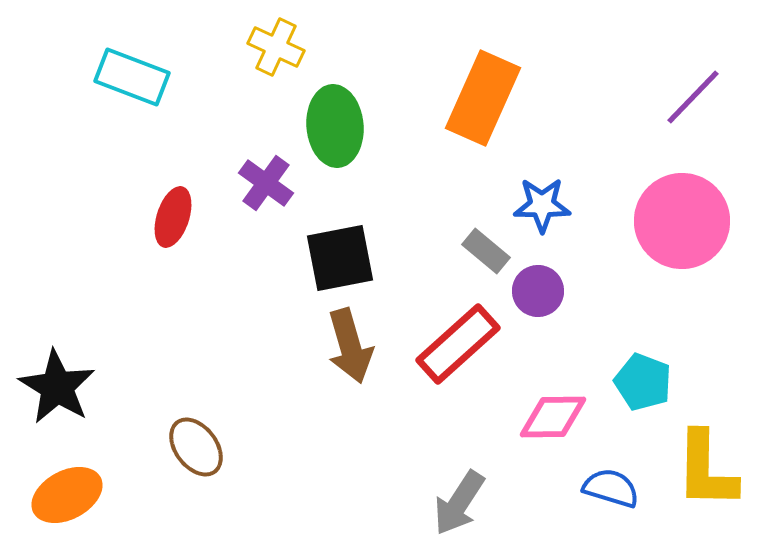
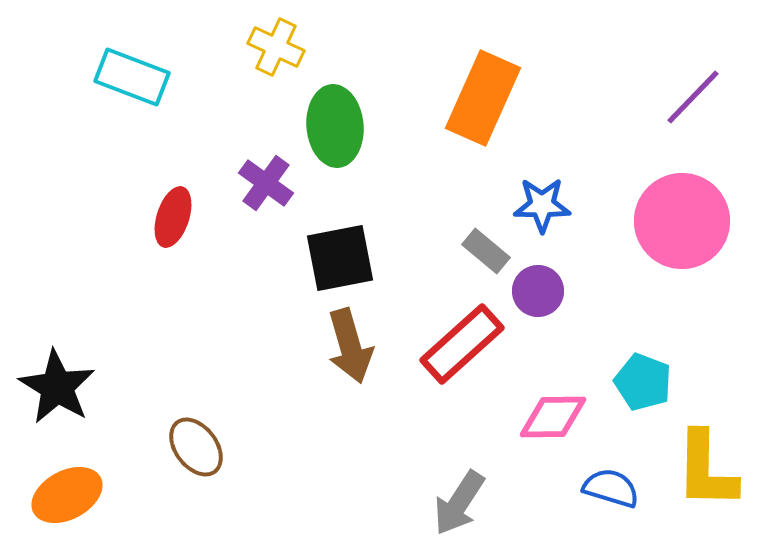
red rectangle: moved 4 px right
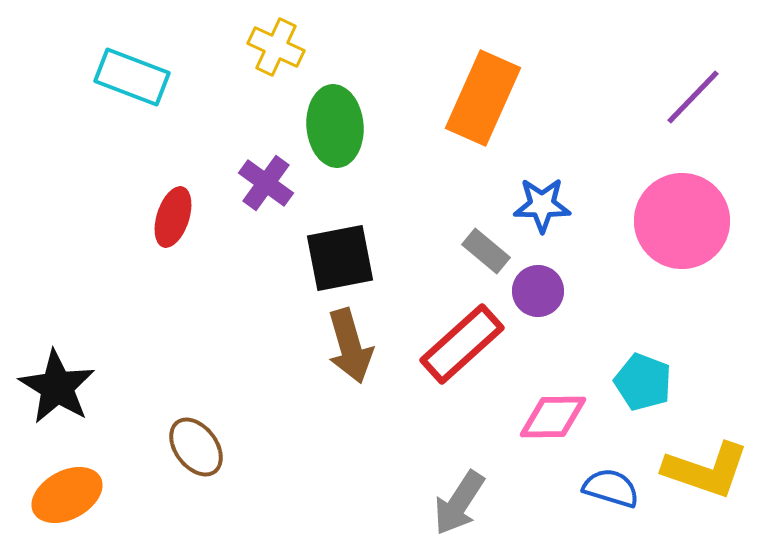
yellow L-shape: rotated 72 degrees counterclockwise
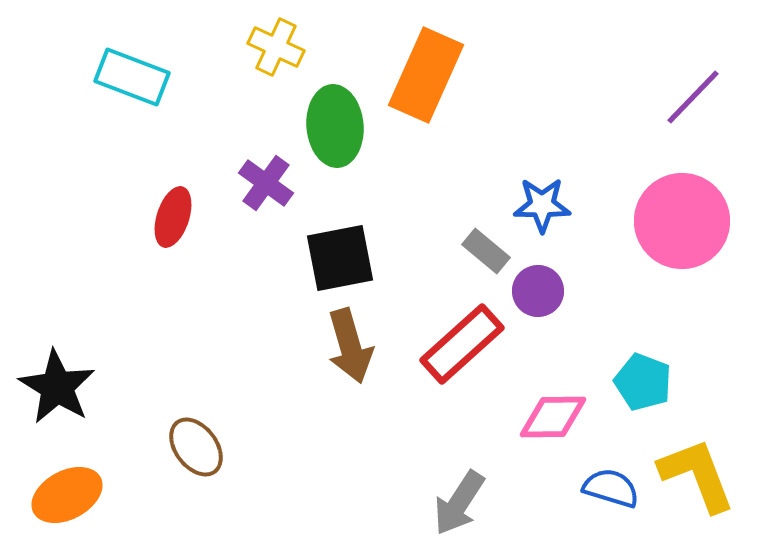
orange rectangle: moved 57 px left, 23 px up
yellow L-shape: moved 9 px left, 5 px down; rotated 130 degrees counterclockwise
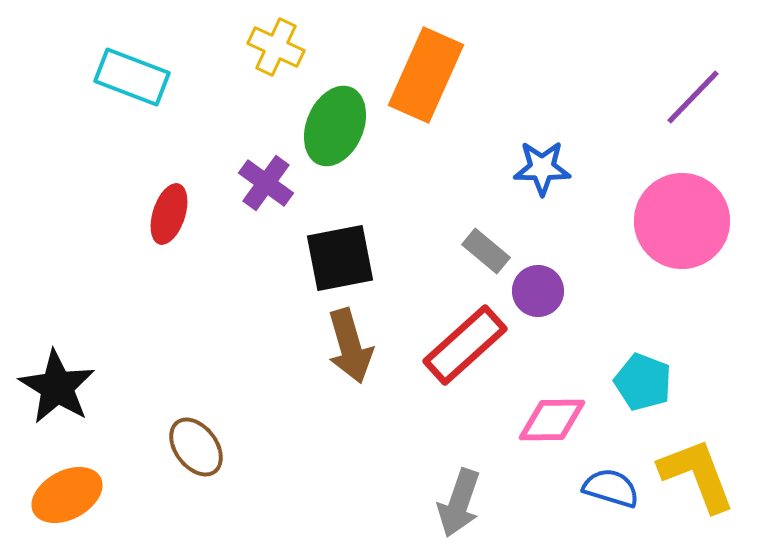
green ellipse: rotated 28 degrees clockwise
blue star: moved 37 px up
red ellipse: moved 4 px left, 3 px up
red rectangle: moved 3 px right, 1 px down
pink diamond: moved 1 px left, 3 px down
gray arrow: rotated 14 degrees counterclockwise
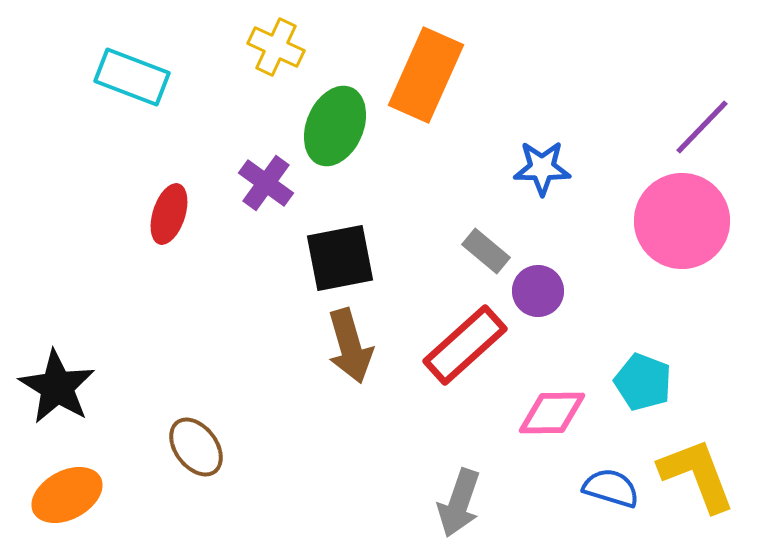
purple line: moved 9 px right, 30 px down
pink diamond: moved 7 px up
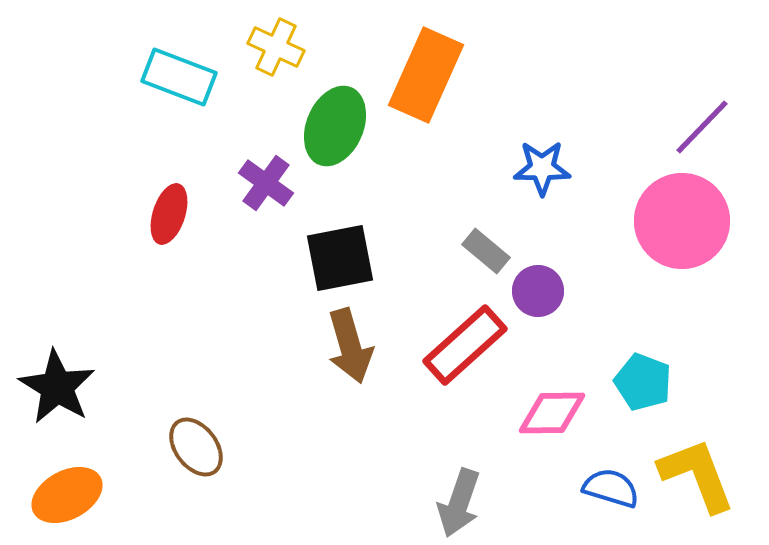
cyan rectangle: moved 47 px right
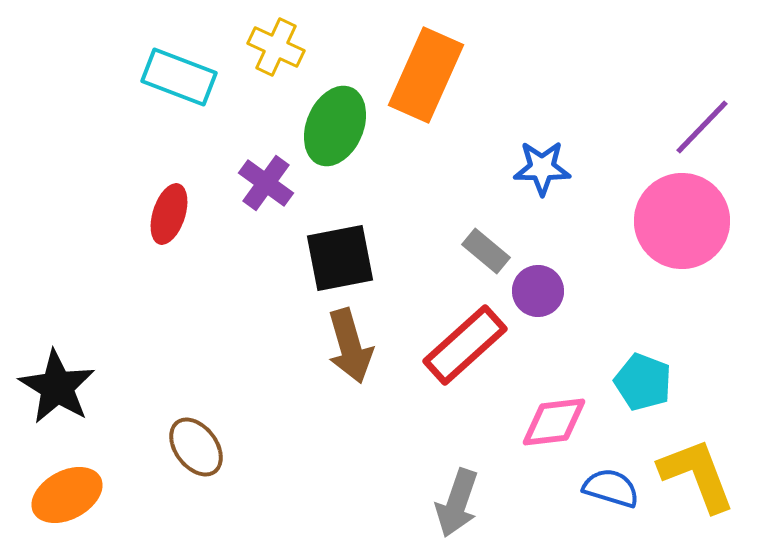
pink diamond: moved 2 px right, 9 px down; rotated 6 degrees counterclockwise
gray arrow: moved 2 px left
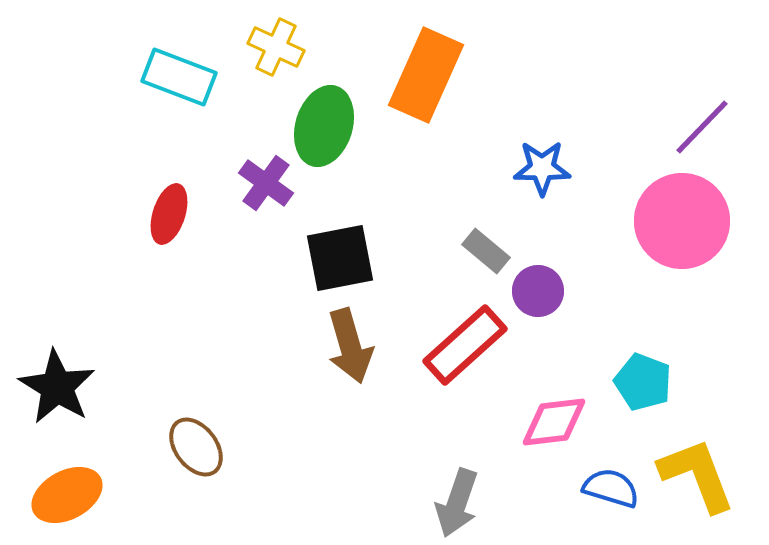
green ellipse: moved 11 px left; rotated 6 degrees counterclockwise
